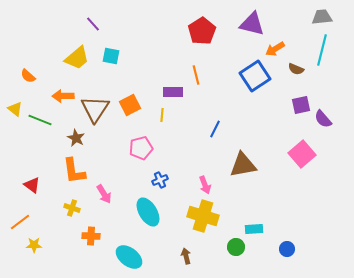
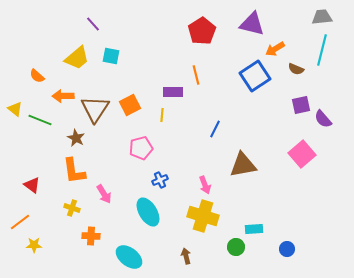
orange semicircle at (28, 76): moved 9 px right
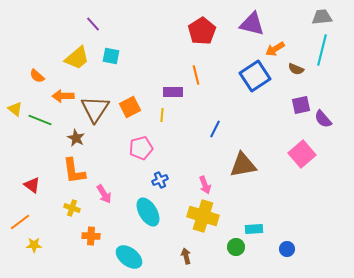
orange square at (130, 105): moved 2 px down
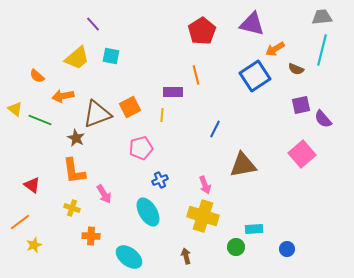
orange arrow at (63, 96): rotated 10 degrees counterclockwise
brown triangle at (95, 109): moved 2 px right, 5 px down; rotated 36 degrees clockwise
yellow star at (34, 245): rotated 21 degrees counterclockwise
